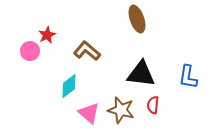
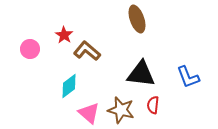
red star: moved 17 px right; rotated 12 degrees counterclockwise
pink circle: moved 2 px up
blue L-shape: rotated 30 degrees counterclockwise
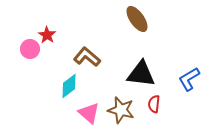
brown ellipse: rotated 16 degrees counterclockwise
red star: moved 17 px left
brown L-shape: moved 6 px down
blue L-shape: moved 1 px right, 2 px down; rotated 80 degrees clockwise
red semicircle: moved 1 px right, 1 px up
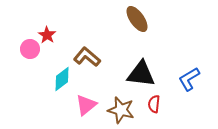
cyan diamond: moved 7 px left, 7 px up
pink triangle: moved 3 px left, 8 px up; rotated 40 degrees clockwise
